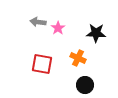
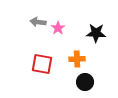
orange cross: moved 1 px left, 1 px down; rotated 28 degrees counterclockwise
black circle: moved 3 px up
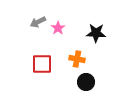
gray arrow: rotated 35 degrees counterclockwise
orange cross: rotated 14 degrees clockwise
red square: rotated 10 degrees counterclockwise
black circle: moved 1 px right
